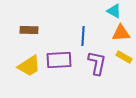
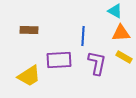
cyan triangle: moved 1 px right
yellow trapezoid: moved 10 px down
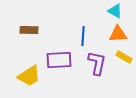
orange triangle: moved 3 px left, 1 px down
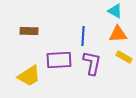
brown rectangle: moved 1 px down
purple L-shape: moved 5 px left
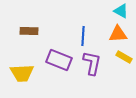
cyan triangle: moved 6 px right
purple rectangle: rotated 25 degrees clockwise
yellow trapezoid: moved 7 px left, 3 px up; rotated 30 degrees clockwise
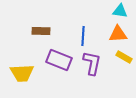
cyan triangle: moved 1 px left; rotated 21 degrees counterclockwise
brown rectangle: moved 12 px right
